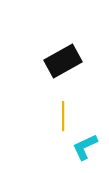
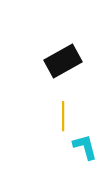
cyan L-shape: rotated 100 degrees clockwise
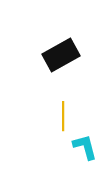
black rectangle: moved 2 px left, 6 px up
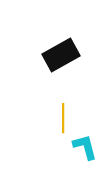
yellow line: moved 2 px down
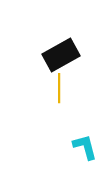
yellow line: moved 4 px left, 30 px up
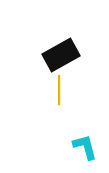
yellow line: moved 2 px down
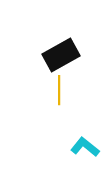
cyan L-shape: rotated 36 degrees counterclockwise
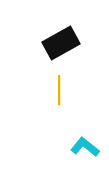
black rectangle: moved 12 px up
